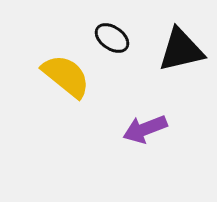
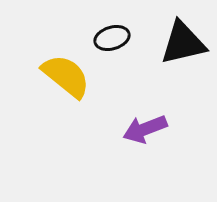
black ellipse: rotated 52 degrees counterclockwise
black triangle: moved 2 px right, 7 px up
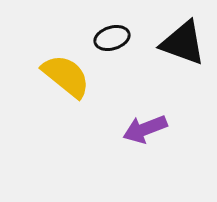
black triangle: rotated 33 degrees clockwise
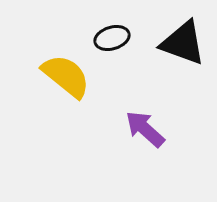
purple arrow: rotated 63 degrees clockwise
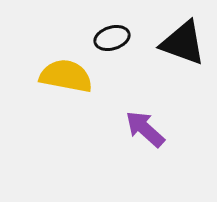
yellow semicircle: rotated 28 degrees counterclockwise
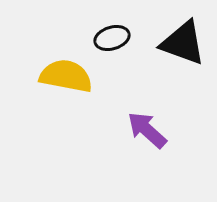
purple arrow: moved 2 px right, 1 px down
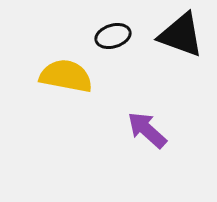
black ellipse: moved 1 px right, 2 px up
black triangle: moved 2 px left, 8 px up
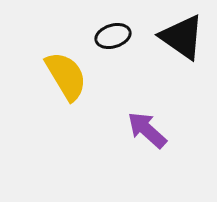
black triangle: moved 1 px right, 2 px down; rotated 15 degrees clockwise
yellow semicircle: rotated 48 degrees clockwise
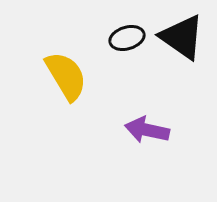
black ellipse: moved 14 px right, 2 px down
purple arrow: rotated 30 degrees counterclockwise
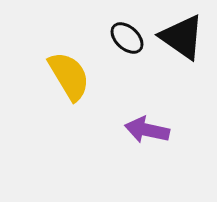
black ellipse: rotated 60 degrees clockwise
yellow semicircle: moved 3 px right
